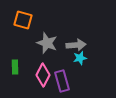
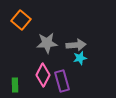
orange square: moved 2 px left; rotated 24 degrees clockwise
gray star: rotated 25 degrees counterclockwise
green rectangle: moved 18 px down
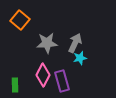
orange square: moved 1 px left
gray arrow: moved 1 px left, 2 px up; rotated 60 degrees counterclockwise
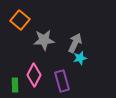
gray star: moved 3 px left, 3 px up
pink diamond: moved 9 px left
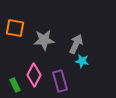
orange square: moved 5 px left, 8 px down; rotated 30 degrees counterclockwise
gray arrow: moved 1 px right, 1 px down
cyan star: moved 2 px right, 3 px down; rotated 24 degrees clockwise
purple rectangle: moved 2 px left
green rectangle: rotated 24 degrees counterclockwise
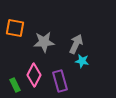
gray star: moved 2 px down
